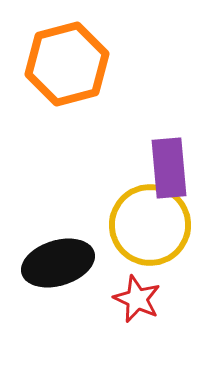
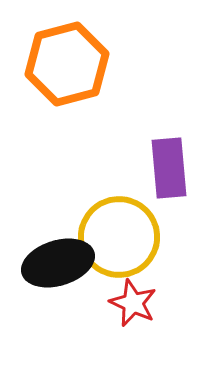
yellow circle: moved 31 px left, 12 px down
red star: moved 4 px left, 4 px down
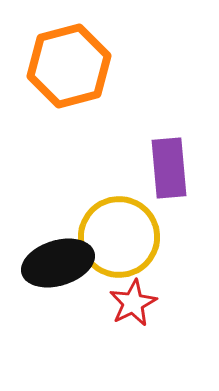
orange hexagon: moved 2 px right, 2 px down
red star: rotated 21 degrees clockwise
